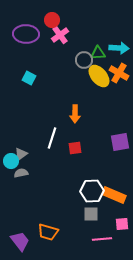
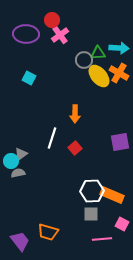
red square: rotated 32 degrees counterclockwise
gray semicircle: moved 3 px left
orange rectangle: moved 2 px left
pink square: rotated 32 degrees clockwise
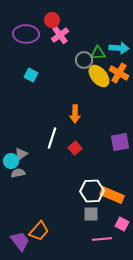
cyan square: moved 2 px right, 3 px up
orange trapezoid: moved 9 px left, 1 px up; rotated 65 degrees counterclockwise
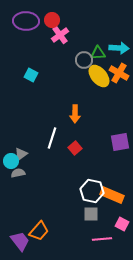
purple ellipse: moved 13 px up
white hexagon: rotated 15 degrees clockwise
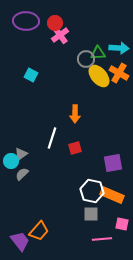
red circle: moved 3 px right, 3 px down
gray circle: moved 2 px right, 1 px up
purple square: moved 7 px left, 21 px down
red square: rotated 24 degrees clockwise
gray semicircle: moved 4 px right, 1 px down; rotated 32 degrees counterclockwise
pink square: rotated 16 degrees counterclockwise
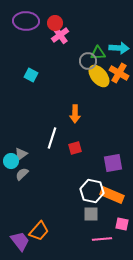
gray circle: moved 2 px right, 2 px down
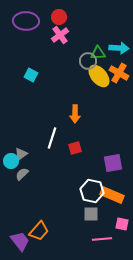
red circle: moved 4 px right, 6 px up
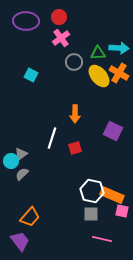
pink cross: moved 1 px right, 3 px down
gray circle: moved 14 px left, 1 px down
purple square: moved 32 px up; rotated 36 degrees clockwise
pink square: moved 13 px up
orange trapezoid: moved 9 px left, 14 px up
pink line: rotated 18 degrees clockwise
